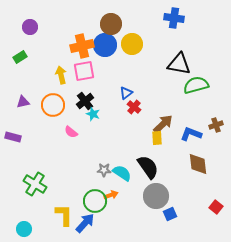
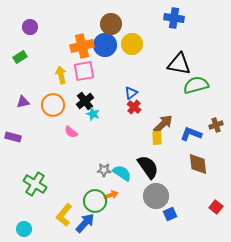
blue triangle: moved 5 px right
yellow L-shape: rotated 140 degrees counterclockwise
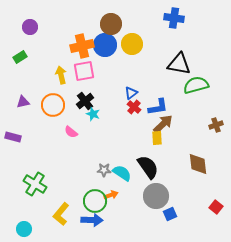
blue L-shape: moved 33 px left, 27 px up; rotated 150 degrees clockwise
yellow L-shape: moved 3 px left, 1 px up
blue arrow: moved 7 px right, 3 px up; rotated 50 degrees clockwise
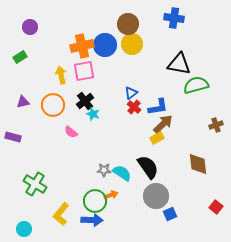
brown circle: moved 17 px right
yellow rectangle: rotated 64 degrees clockwise
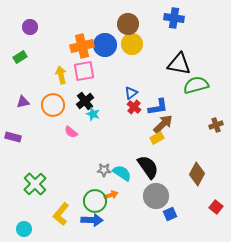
brown diamond: moved 1 px left, 10 px down; rotated 35 degrees clockwise
green cross: rotated 15 degrees clockwise
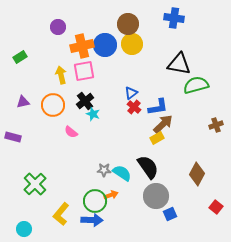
purple circle: moved 28 px right
